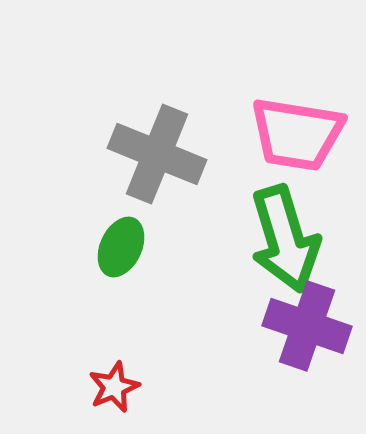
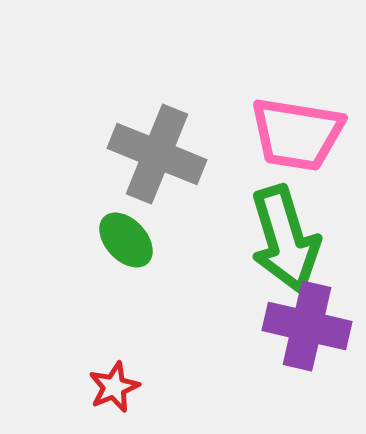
green ellipse: moved 5 px right, 7 px up; rotated 68 degrees counterclockwise
purple cross: rotated 6 degrees counterclockwise
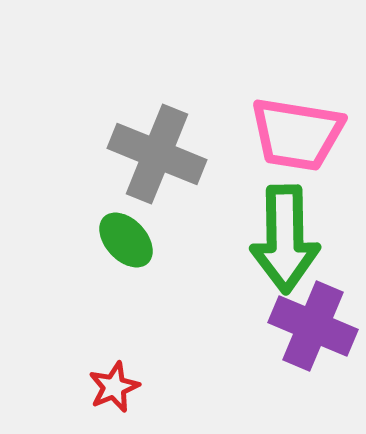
green arrow: rotated 16 degrees clockwise
purple cross: moved 6 px right; rotated 10 degrees clockwise
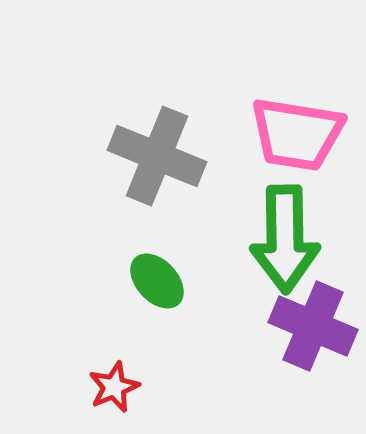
gray cross: moved 2 px down
green ellipse: moved 31 px right, 41 px down
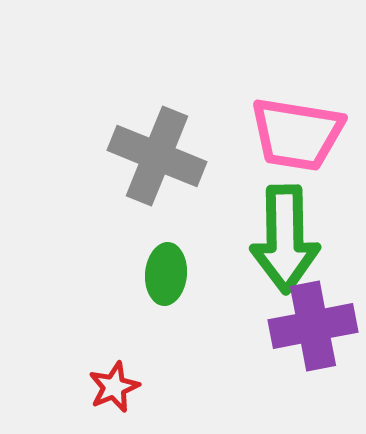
green ellipse: moved 9 px right, 7 px up; rotated 48 degrees clockwise
purple cross: rotated 34 degrees counterclockwise
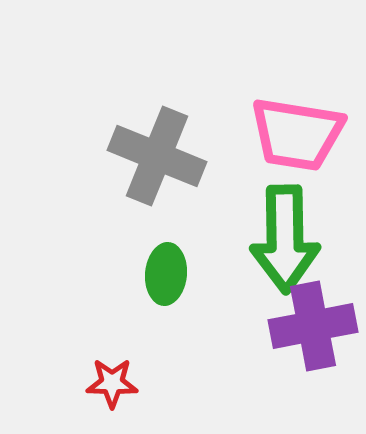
red star: moved 2 px left, 4 px up; rotated 24 degrees clockwise
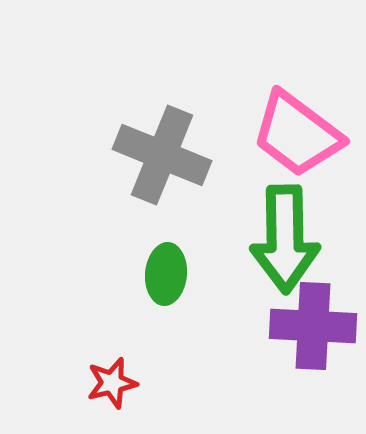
pink trapezoid: rotated 28 degrees clockwise
gray cross: moved 5 px right, 1 px up
purple cross: rotated 14 degrees clockwise
red star: rotated 15 degrees counterclockwise
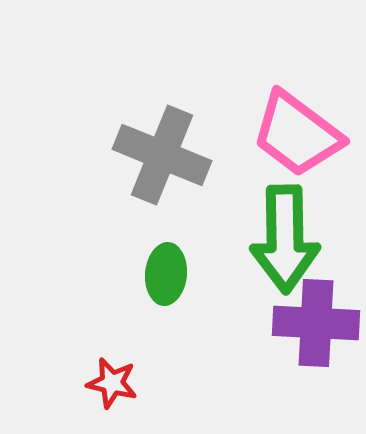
purple cross: moved 3 px right, 3 px up
red star: rotated 27 degrees clockwise
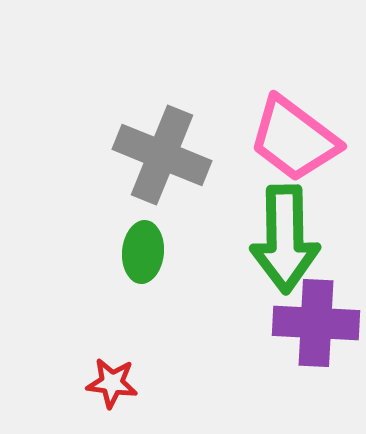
pink trapezoid: moved 3 px left, 5 px down
green ellipse: moved 23 px left, 22 px up
red star: rotated 6 degrees counterclockwise
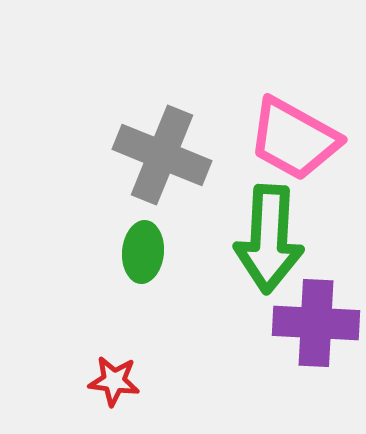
pink trapezoid: rotated 8 degrees counterclockwise
green arrow: moved 16 px left; rotated 4 degrees clockwise
red star: moved 2 px right, 2 px up
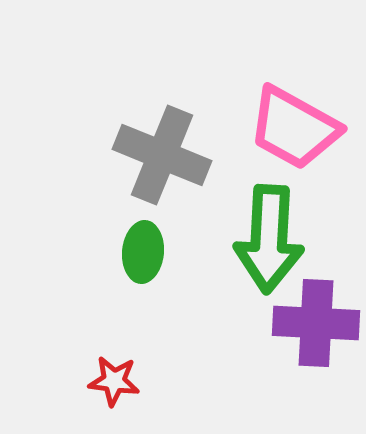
pink trapezoid: moved 11 px up
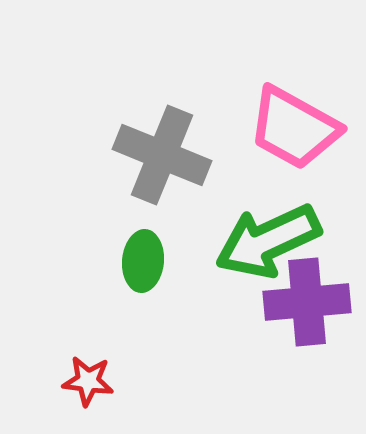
green arrow: moved 1 px left, 2 px down; rotated 62 degrees clockwise
green ellipse: moved 9 px down
purple cross: moved 9 px left, 21 px up; rotated 8 degrees counterclockwise
red star: moved 26 px left
